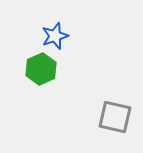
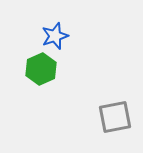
gray square: rotated 24 degrees counterclockwise
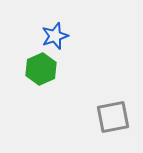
gray square: moved 2 px left
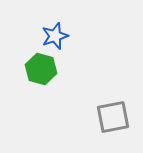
green hexagon: rotated 20 degrees counterclockwise
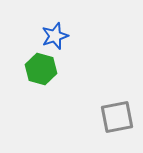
gray square: moved 4 px right
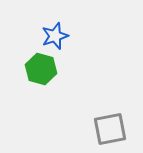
gray square: moved 7 px left, 12 px down
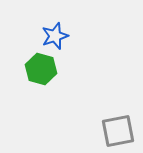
gray square: moved 8 px right, 2 px down
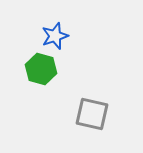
gray square: moved 26 px left, 17 px up; rotated 24 degrees clockwise
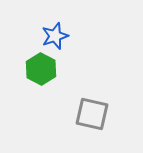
green hexagon: rotated 12 degrees clockwise
